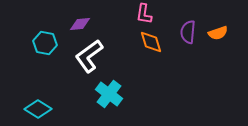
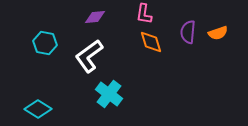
purple diamond: moved 15 px right, 7 px up
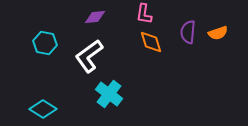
cyan diamond: moved 5 px right
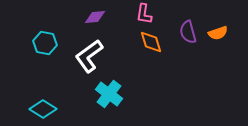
purple semicircle: rotated 20 degrees counterclockwise
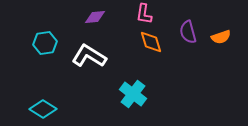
orange semicircle: moved 3 px right, 4 px down
cyan hexagon: rotated 20 degrees counterclockwise
white L-shape: rotated 68 degrees clockwise
cyan cross: moved 24 px right
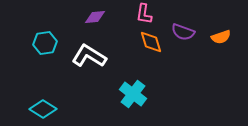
purple semicircle: moved 5 px left; rotated 55 degrees counterclockwise
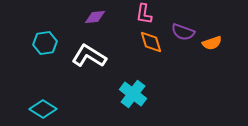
orange semicircle: moved 9 px left, 6 px down
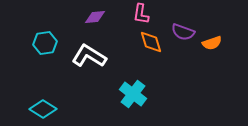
pink L-shape: moved 3 px left
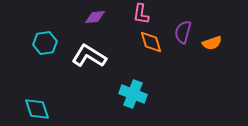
purple semicircle: rotated 85 degrees clockwise
cyan cross: rotated 16 degrees counterclockwise
cyan diamond: moved 6 px left; rotated 40 degrees clockwise
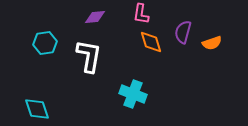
white L-shape: rotated 68 degrees clockwise
